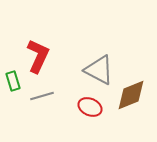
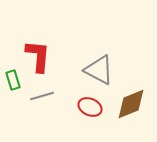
red L-shape: rotated 20 degrees counterclockwise
green rectangle: moved 1 px up
brown diamond: moved 9 px down
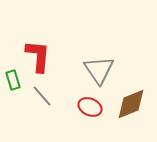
gray triangle: rotated 28 degrees clockwise
gray line: rotated 65 degrees clockwise
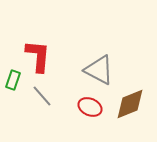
gray triangle: rotated 28 degrees counterclockwise
green rectangle: rotated 36 degrees clockwise
brown diamond: moved 1 px left
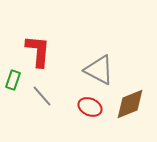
red L-shape: moved 5 px up
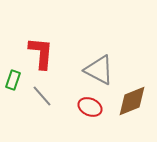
red L-shape: moved 3 px right, 2 px down
brown diamond: moved 2 px right, 3 px up
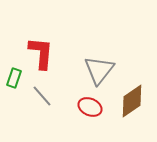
gray triangle: rotated 40 degrees clockwise
green rectangle: moved 1 px right, 2 px up
brown diamond: rotated 12 degrees counterclockwise
